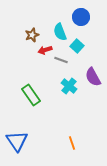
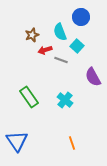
cyan cross: moved 4 px left, 14 px down
green rectangle: moved 2 px left, 2 px down
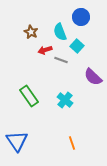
brown star: moved 1 px left, 3 px up; rotated 24 degrees counterclockwise
purple semicircle: rotated 18 degrees counterclockwise
green rectangle: moved 1 px up
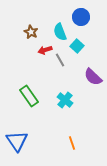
gray line: moved 1 px left; rotated 40 degrees clockwise
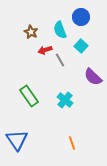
cyan semicircle: moved 2 px up
cyan square: moved 4 px right
blue triangle: moved 1 px up
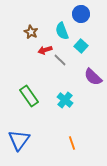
blue circle: moved 3 px up
cyan semicircle: moved 2 px right, 1 px down
gray line: rotated 16 degrees counterclockwise
blue triangle: moved 2 px right; rotated 10 degrees clockwise
